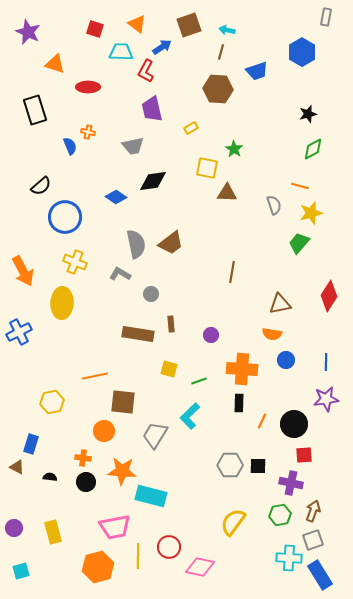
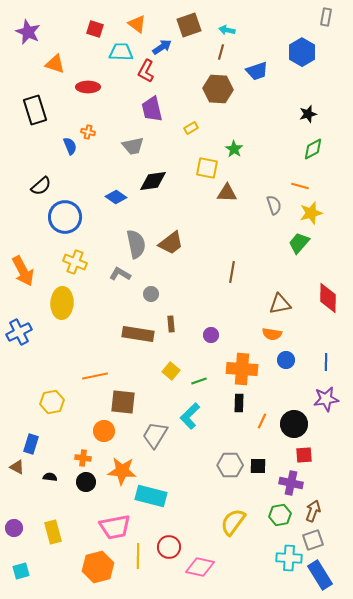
red diamond at (329, 296): moved 1 px left, 2 px down; rotated 32 degrees counterclockwise
yellow square at (169, 369): moved 2 px right, 2 px down; rotated 24 degrees clockwise
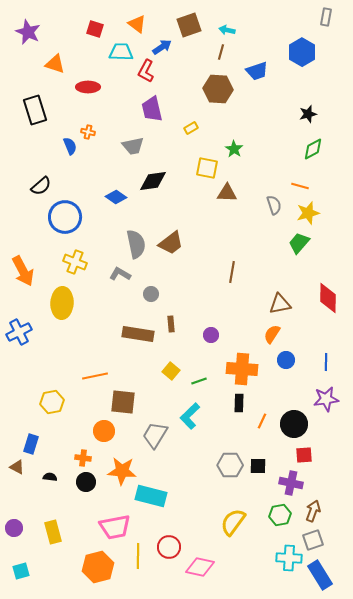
yellow star at (311, 213): moved 3 px left
orange semicircle at (272, 334): rotated 114 degrees clockwise
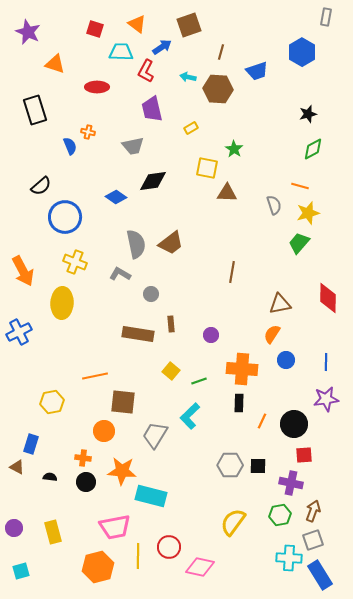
cyan arrow at (227, 30): moved 39 px left, 47 px down
red ellipse at (88, 87): moved 9 px right
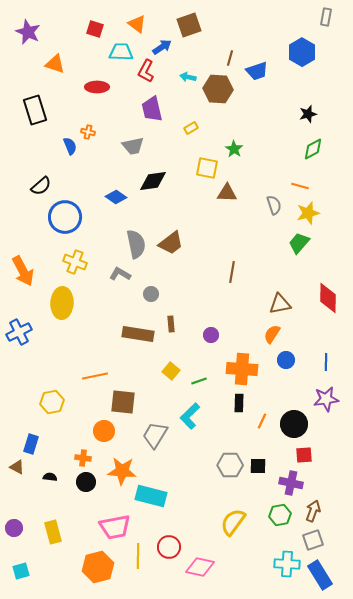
brown line at (221, 52): moved 9 px right, 6 px down
cyan cross at (289, 558): moved 2 px left, 6 px down
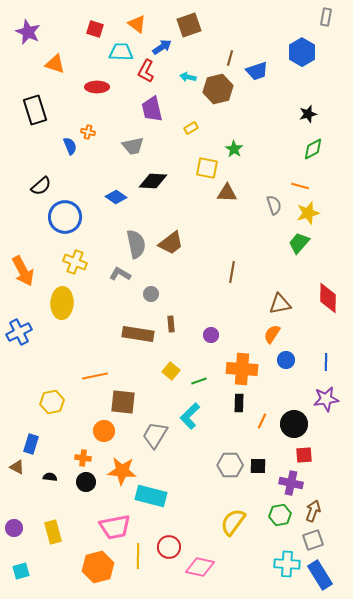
brown hexagon at (218, 89): rotated 16 degrees counterclockwise
black diamond at (153, 181): rotated 12 degrees clockwise
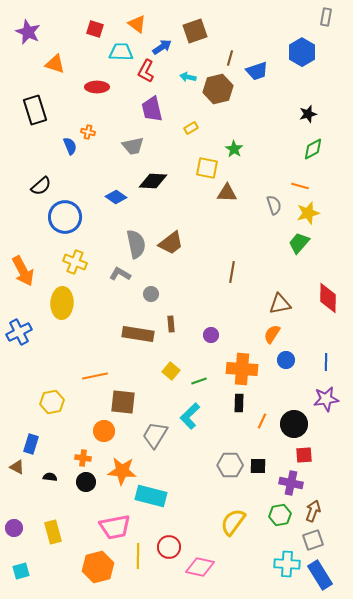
brown square at (189, 25): moved 6 px right, 6 px down
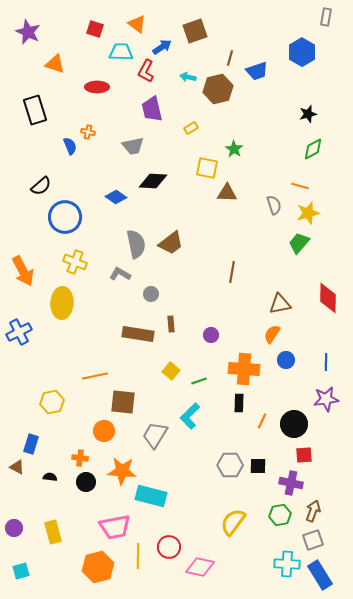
orange cross at (242, 369): moved 2 px right
orange cross at (83, 458): moved 3 px left
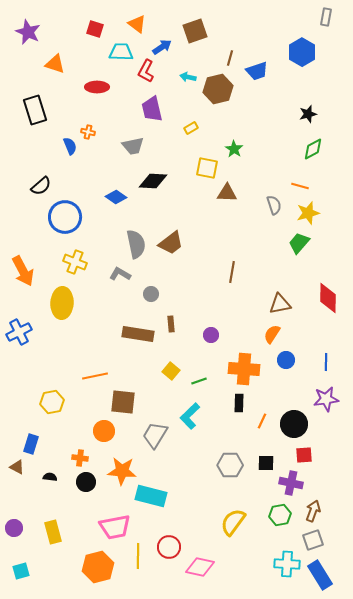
black square at (258, 466): moved 8 px right, 3 px up
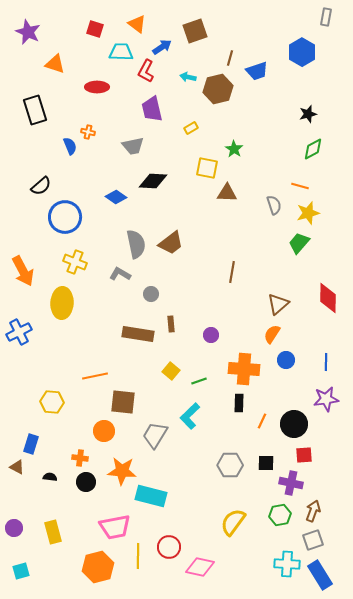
brown triangle at (280, 304): moved 2 px left; rotated 30 degrees counterclockwise
yellow hexagon at (52, 402): rotated 15 degrees clockwise
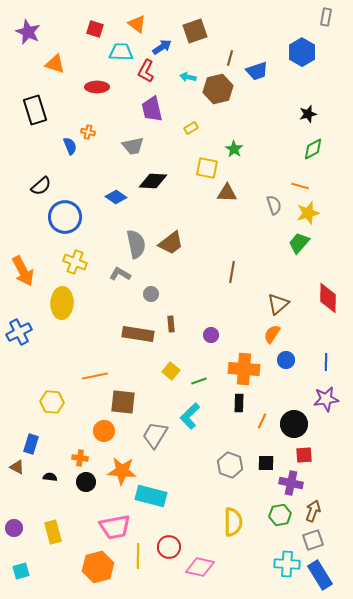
gray hexagon at (230, 465): rotated 20 degrees clockwise
yellow semicircle at (233, 522): rotated 144 degrees clockwise
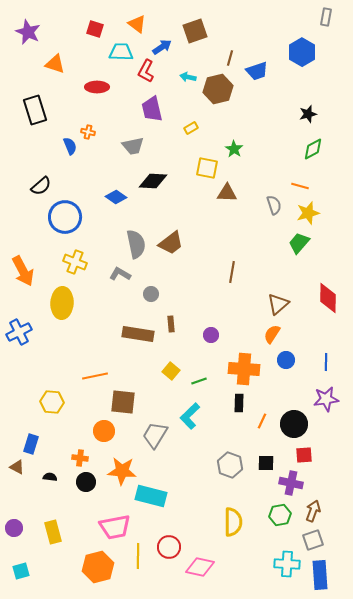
blue rectangle at (320, 575): rotated 28 degrees clockwise
